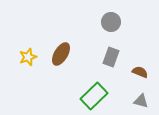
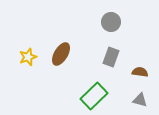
brown semicircle: rotated 14 degrees counterclockwise
gray triangle: moved 1 px left, 1 px up
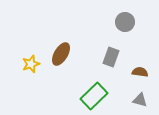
gray circle: moved 14 px right
yellow star: moved 3 px right, 7 px down
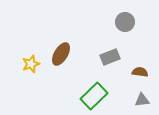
gray rectangle: moved 1 px left; rotated 48 degrees clockwise
gray triangle: moved 2 px right; rotated 21 degrees counterclockwise
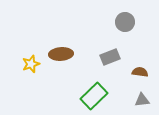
brown ellipse: rotated 55 degrees clockwise
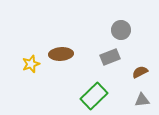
gray circle: moved 4 px left, 8 px down
brown semicircle: rotated 35 degrees counterclockwise
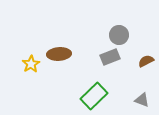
gray circle: moved 2 px left, 5 px down
brown ellipse: moved 2 px left
yellow star: rotated 12 degrees counterclockwise
brown semicircle: moved 6 px right, 11 px up
gray triangle: rotated 28 degrees clockwise
